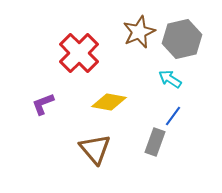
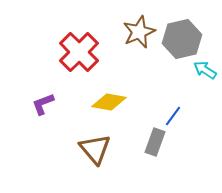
red cross: moved 1 px up
cyan arrow: moved 35 px right, 9 px up
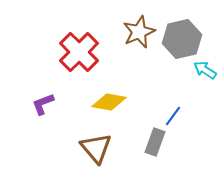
brown triangle: moved 1 px right, 1 px up
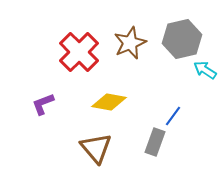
brown star: moved 9 px left, 11 px down
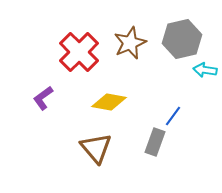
cyan arrow: rotated 25 degrees counterclockwise
purple L-shape: moved 6 px up; rotated 15 degrees counterclockwise
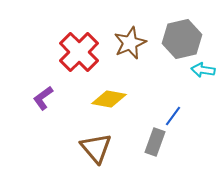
cyan arrow: moved 2 px left
yellow diamond: moved 3 px up
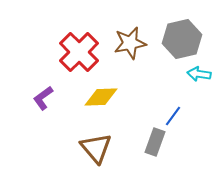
brown star: rotated 12 degrees clockwise
cyan arrow: moved 4 px left, 4 px down
yellow diamond: moved 8 px left, 2 px up; rotated 12 degrees counterclockwise
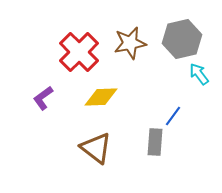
cyan arrow: rotated 45 degrees clockwise
gray rectangle: rotated 16 degrees counterclockwise
brown triangle: rotated 12 degrees counterclockwise
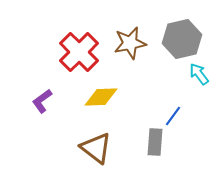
purple L-shape: moved 1 px left, 3 px down
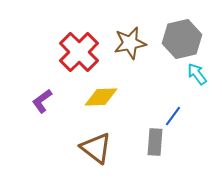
cyan arrow: moved 2 px left
